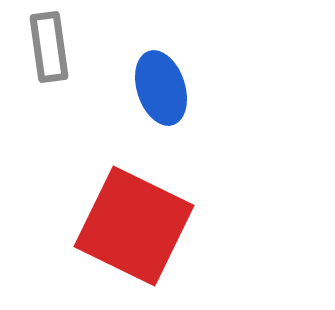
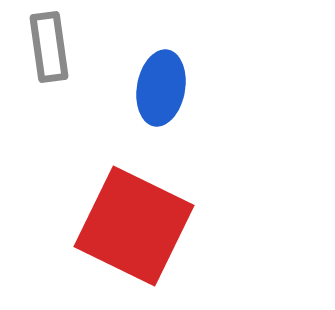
blue ellipse: rotated 28 degrees clockwise
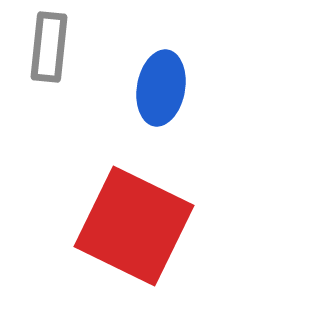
gray rectangle: rotated 14 degrees clockwise
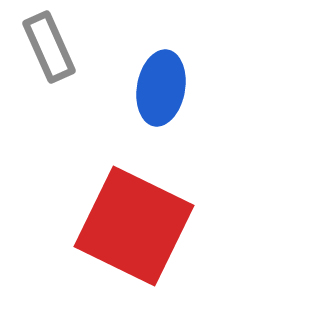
gray rectangle: rotated 30 degrees counterclockwise
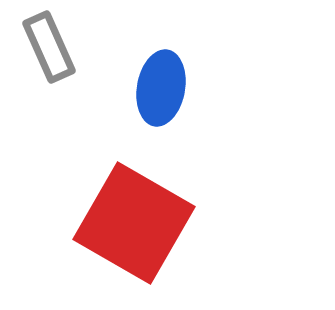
red square: moved 3 px up; rotated 4 degrees clockwise
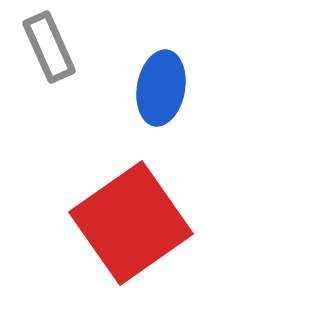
red square: moved 3 px left; rotated 25 degrees clockwise
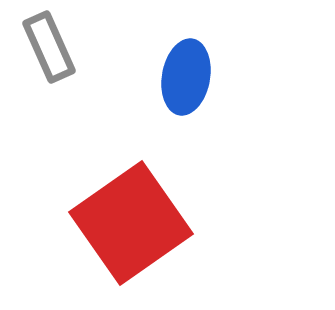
blue ellipse: moved 25 px right, 11 px up
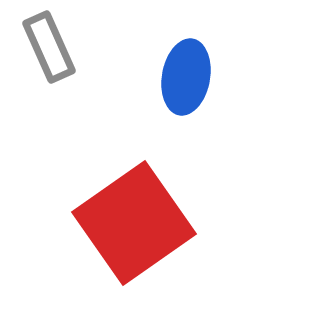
red square: moved 3 px right
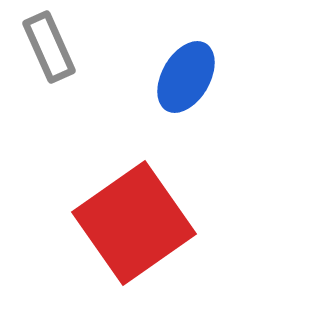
blue ellipse: rotated 20 degrees clockwise
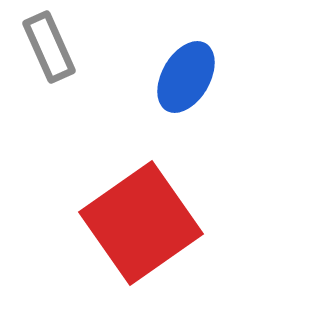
red square: moved 7 px right
